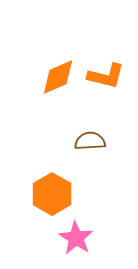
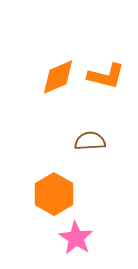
orange hexagon: moved 2 px right
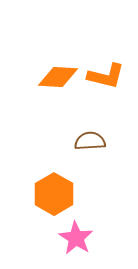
orange diamond: rotated 27 degrees clockwise
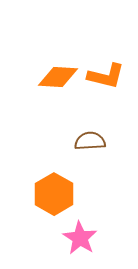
pink star: moved 4 px right
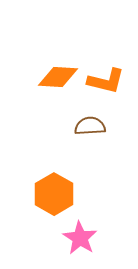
orange L-shape: moved 5 px down
brown semicircle: moved 15 px up
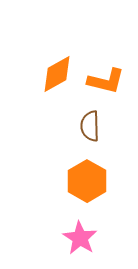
orange diamond: moved 1 px left, 3 px up; rotated 33 degrees counterclockwise
brown semicircle: rotated 88 degrees counterclockwise
orange hexagon: moved 33 px right, 13 px up
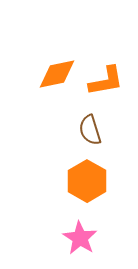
orange diamond: rotated 18 degrees clockwise
orange L-shape: rotated 24 degrees counterclockwise
brown semicircle: moved 4 px down; rotated 16 degrees counterclockwise
